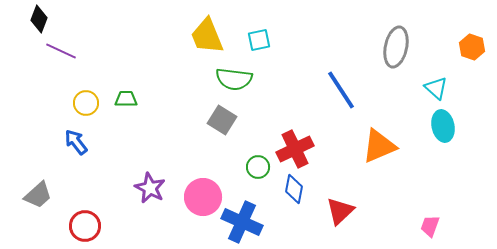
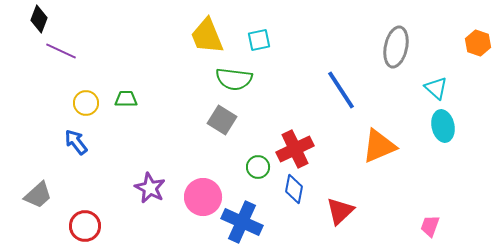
orange hexagon: moved 6 px right, 4 px up
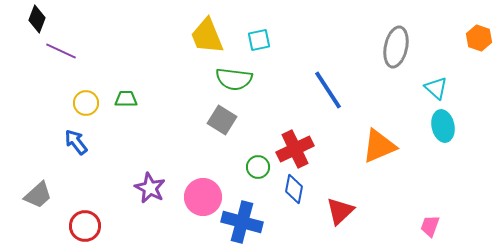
black diamond: moved 2 px left
orange hexagon: moved 1 px right, 5 px up
blue line: moved 13 px left
blue cross: rotated 9 degrees counterclockwise
